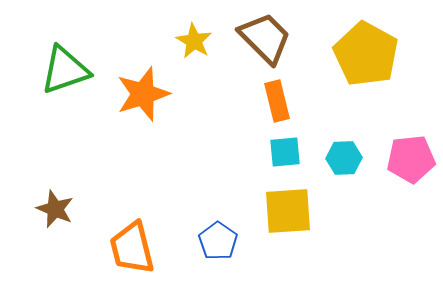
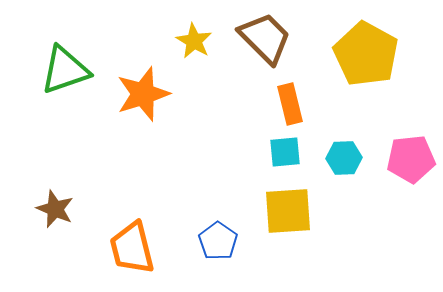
orange rectangle: moved 13 px right, 3 px down
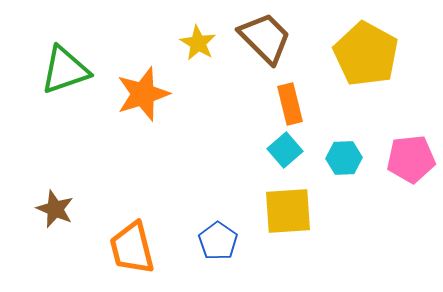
yellow star: moved 4 px right, 2 px down
cyan square: moved 2 px up; rotated 36 degrees counterclockwise
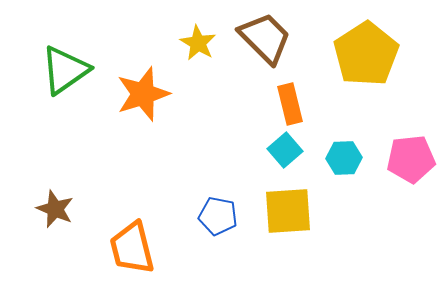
yellow pentagon: rotated 10 degrees clockwise
green triangle: rotated 16 degrees counterclockwise
blue pentagon: moved 25 px up; rotated 24 degrees counterclockwise
